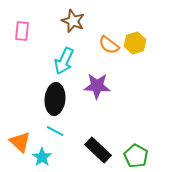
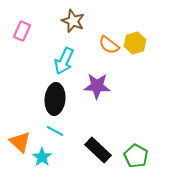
pink rectangle: rotated 18 degrees clockwise
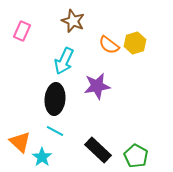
purple star: rotated 12 degrees counterclockwise
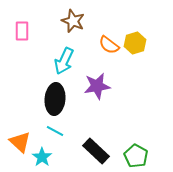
pink rectangle: rotated 24 degrees counterclockwise
black rectangle: moved 2 px left, 1 px down
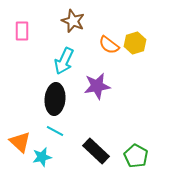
cyan star: rotated 24 degrees clockwise
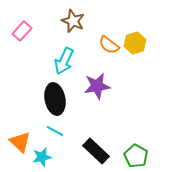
pink rectangle: rotated 42 degrees clockwise
black ellipse: rotated 16 degrees counterclockwise
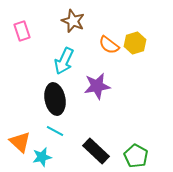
pink rectangle: rotated 60 degrees counterclockwise
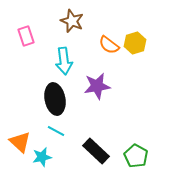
brown star: moved 1 px left
pink rectangle: moved 4 px right, 5 px down
cyan arrow: rotated 32 degrees counterclockwise
cyan line: moved 1 px right
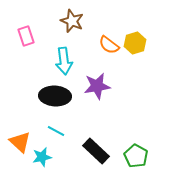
black ellipse: moved 3 px up; rotated 76 degrees counterclockwise
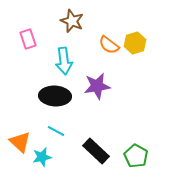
pink rectangle: moved 2 px right, 3 px down
